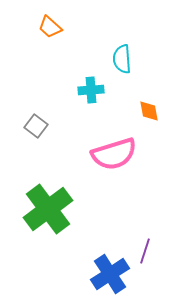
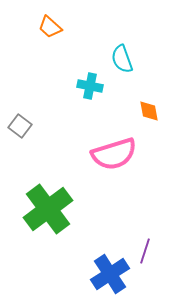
cyan semicircle: rotated 16 degrees counterclockwise
cyan cross: moved 1 px left, 4 px up; rotated 15 degrees clockwise
gray square: moved 16 px left
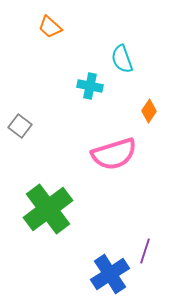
orange diamond: rotated 45 degrees clockwise
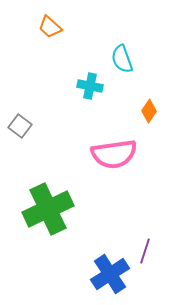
pink semicircle: rotated 9 degrees clockwise
green cross: rotated 12 degrees clockwise
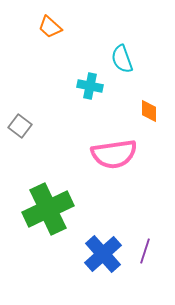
orange diamond: rotated 35 degrees counterclockwise
blue cross: moved 7 px left, 20 px up; rotated 9 degrees counterclockwise
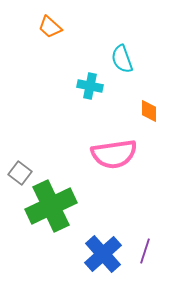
gray square: moved 47 px down
green cross: moved 3 px right, 3 px up
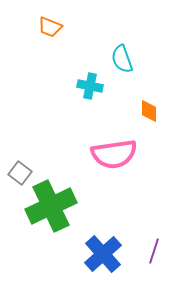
orange trapezoid: rotated 20 degrees counterclockwise
purple line: moved 9 px right
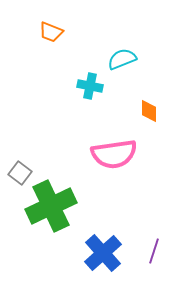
orange trapezoid: moved 1 px right, 5 px down
cyan semicircle: rotated 88 degrees clockwise
blue cross: moved 1 px up
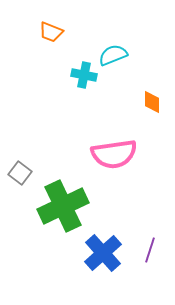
cyan semicircle: moved 9 px left, 4 px up
cyan cross: moved 6 px left, 11 px up
orange diamond: moved 3 px right, 9 px up
green cross: moved 12 px right
purple line: moved 4 px left, 1 px up
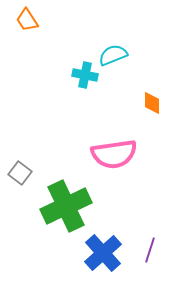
orange trapezoid: moved 24 px left, 12 px up; rotated 35 degrees clockwise
cyan cross: moved 1 px right
orange diamond: moved 1 px down
green cross: moved 3 px right
